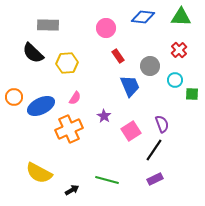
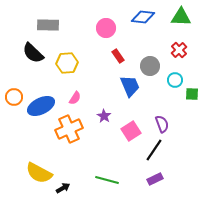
black arrow: moved 9 px left, 2 px up
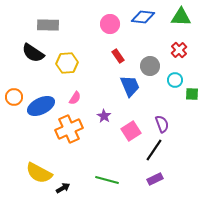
pink circle: moved 4 px right, 4 px up
black semicircle: rotated 10 degrees counterclockwise
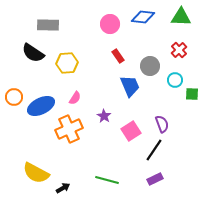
yellow semicircle: moved 3 px left
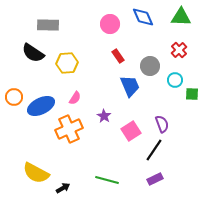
blue diamond: rotated 60 degrees clockwise
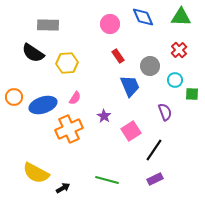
blue ellipse: moved 2 px right, 1 px up; rotated 8 degrees clockwise
purple semicircle: moved 3 px right, 12 px up
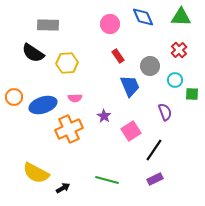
pink semicircle: rotated 56 degrees clockwise
